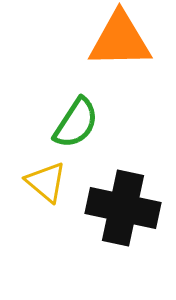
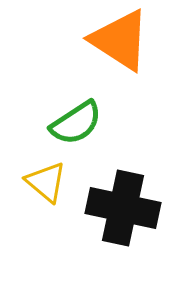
orange triangle: rotated 34 degrees clockwise
green semicircle: rotated 24 degrees clockwise
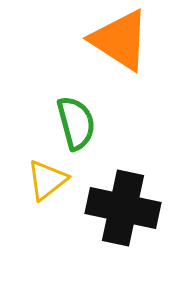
green semicircle: rotated 72 degrees counterclockwise
yellow triangle: moved 1 px right, 2 px up; rotated 42 degrees clockwise
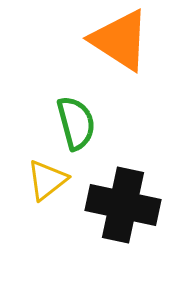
black cross: moved 3 px up
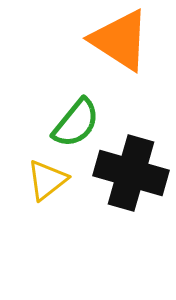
green semicircle: rotated 54 degrees clockwise
black cross: moved 8 px right, 32 px up; rotated 4 degrees clockwise
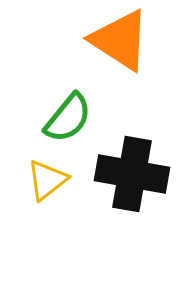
green semicircle: moved 8 px left, 5 px up
black cross: moved 1 px right, 1 px down; rotated 6 degrees counterclockwise
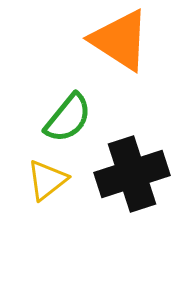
black cross: rotated 28 degrees counterclockwise
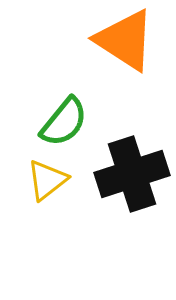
orange triangle: moved 5 px right
green semicircle: moved 4 px left, 4 px down
